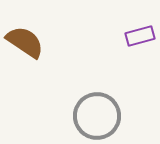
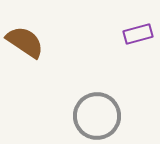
purple rectangle: moved 2 px left, 2 px up
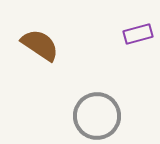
brown semicircle: moved 15 px right, 3 px down
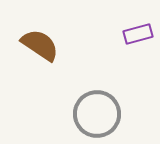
gray circle: moved 2 px up
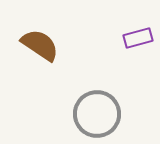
purple rectangle: moved 4 px down
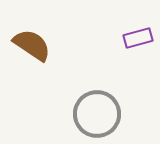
brown semicircle: moved 8 px left
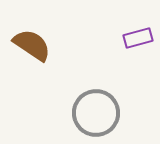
gray circle: moved 1 px left, 1 px up
